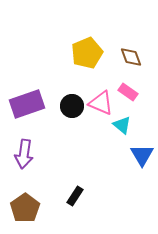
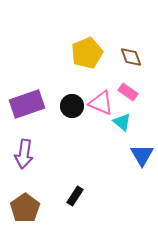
cyan triangle: moved 3 px up
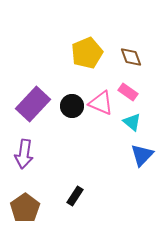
purple rectangle: moved 6 px right; rotated 28 degrees counterclockwise
cyan triangle: moved 10 px right
blue triangle: rotated 15 degrees clockwise
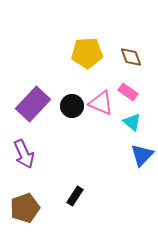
yellow pentagon: rotated 20 degrees clockwise
purple arrow: rotated 32 degrees counterclockwise
brown pentagon: rotated 16 degrees clockwise
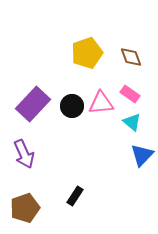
yellow pentagon: rotated 16 degrees counterclockwise
pink rectangle: moved 2 px right, 2 px down
pink triangle: rotated 28 degrees counterclockwise
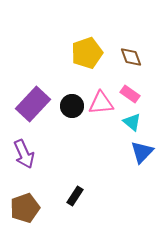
blue triangle: moved 3 px up
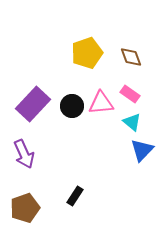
blue triangle: moved 2 px up
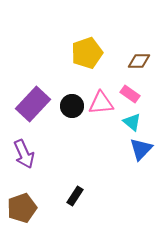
brown diamond: moved 8 px right, 4 px down; rotated 70 degrees counterclockwise
blue triangle: moved 1 px left, 1 px up
brown pentagon: moved 3 px left
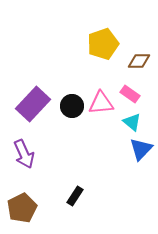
yellow pentagon: moved 16 px right, 9 px up
brown pentagon: rotated 8 degrees counterclockwise
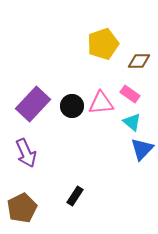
blue triangle: moved 1 px right
purple arrow: moved 2 px right, 1 px up
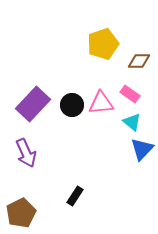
black circle: moved 1 px up
brown pentagon: moved 1 px left, 5 px down
